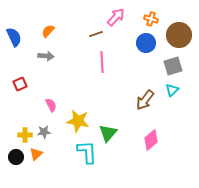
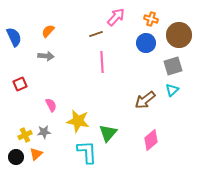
brown arrow: rotated 15 degrees clockwise
yellow cross: rotated 24 degrees counterclockwise
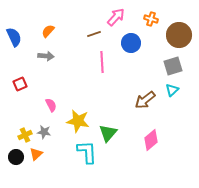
brown line: moved 2 px left
blue circle: moved 15 px left
gray star: rotated 16 degrees clockwise
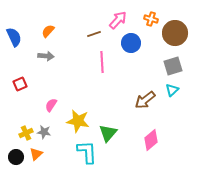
pink arrow: moved 2 px right, 3 px down
brown circle: moved 4 px left, 2 px up
pink semicircle: rotated 120 degrees counterclockwise
yellow cross: moved 1 px right, 2 px up
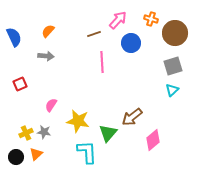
brown arrow: moved 13 px left, 17 px down
pink diamond: moved 2 px right
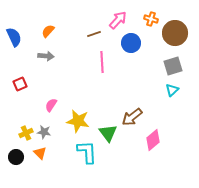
green triangle: rotated 18 degrees counterclockwise
orange triangle: moved 4 px right, 1 px up; rotated 32 degrees counterclockwise
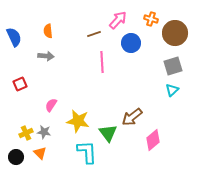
orange semicircle: rotated 48 degrees counterclockwise
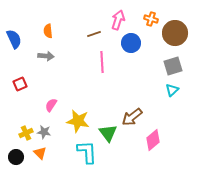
pink arrow: rotated 24 degrees counterclockwise
blue semicircle: moved 2 px down
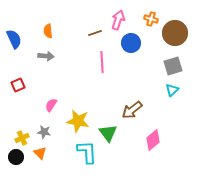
brown line: moved 1 px right, 1 px up
red square: moved 2 px left, 1 px down
brown arrow: moved 7 px up
yellow cross: moved 4 px left, 5 px down
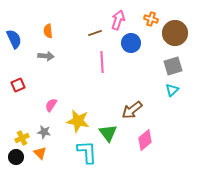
pink diamond: moved 8 px left
